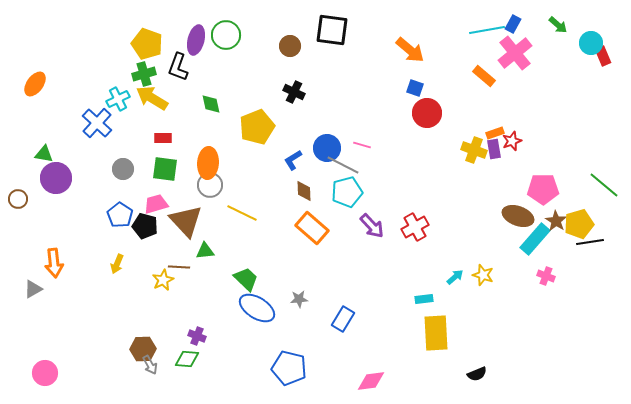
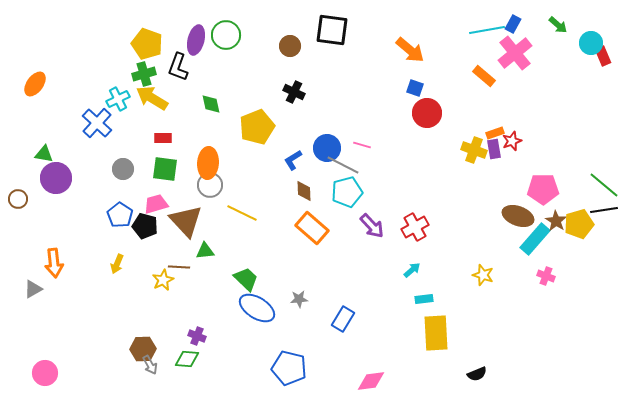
black line at (590, 242): moved 14 px right, 32 px up
cyan arrow at (455, 277): moved 43 px left, 7 px up
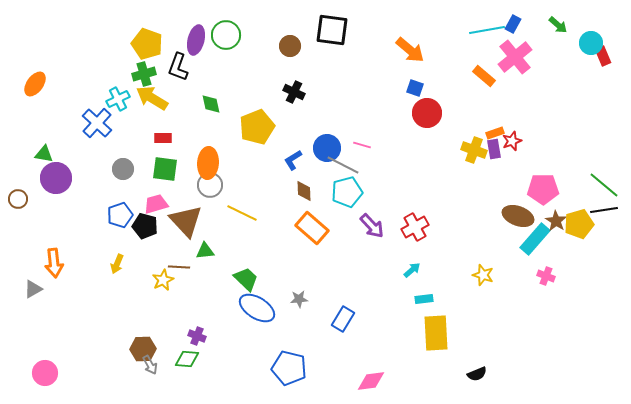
pink cross at (515, 53): moved 4 px down
blue pentagon at (120, 215): rotated 20 degrees clockwise
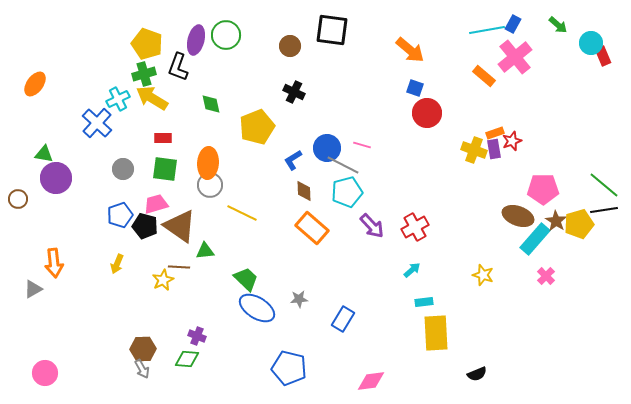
brown triangle at (186, 221): moved 6 px left, 5 px down; rotated 12 degrees counterclockwise
pink cross at (546, 276): rotated 24 degrees clockwise
cyan rectangle at (424, 299): moved 3 px down
gray arrow at (150, 365): moved 8 px left, 4 px down
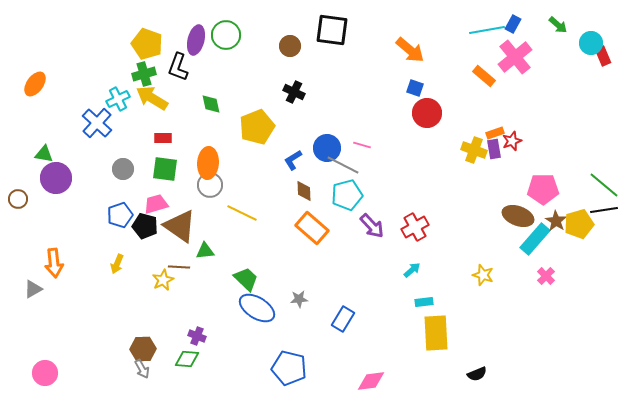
cyan pentagon at (347, 192): moved 3 px down
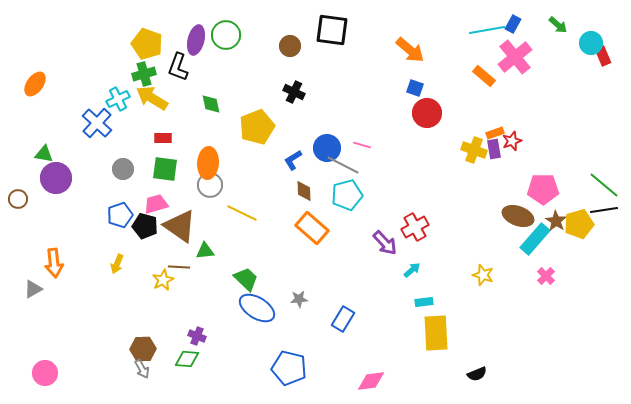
purple arrow at (372, 226): moved 13 px right, 17 px down
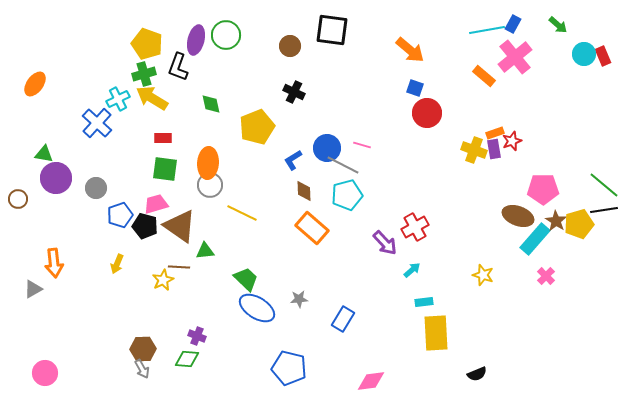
cyan circle at (591, 43): moved 7 px left, 11 px down
gray circle at (123, 169): moved 27 px left, 19 px down
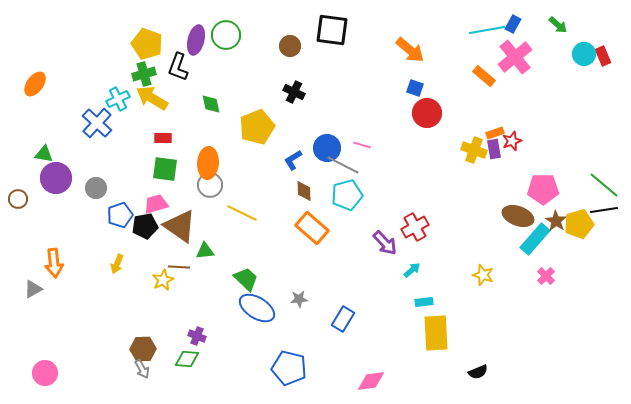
black pentagon at (145, 226): rotated 25 degrees counterclockwise
black semicircle at (477, 374): moved 1 px right, 2 px up
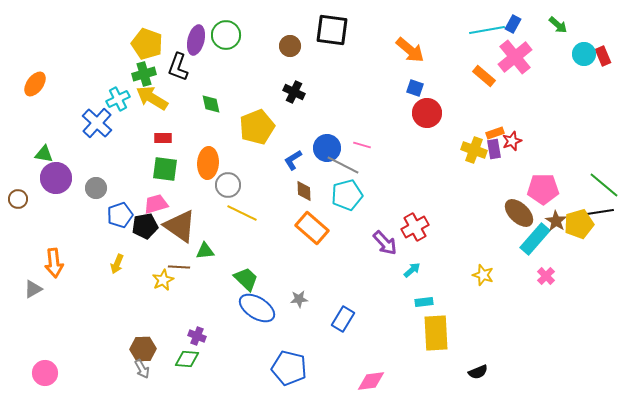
gray circle at (210, 185): moved 18 px right
black line at (604, 210): moved 4 px left, 2 px down
brown ellipse at (518, 216): moved 1 px right, 3 px up; rotated 24 degrees clockwise
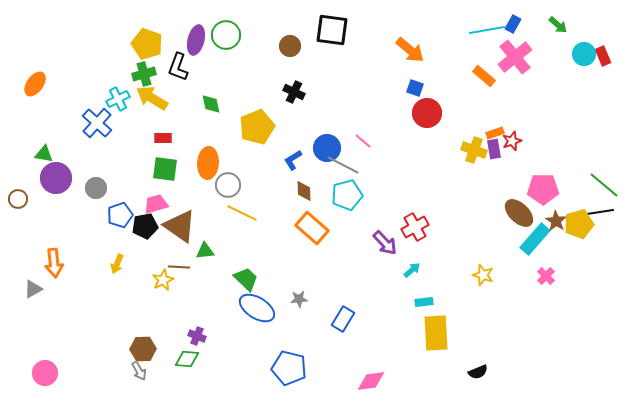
pink line at (362, 145): moved 1 px right, 4 px up; rotated 24 degrees clockwise
gray arrow at (142, 369): moved 3 px left, 2 px down
